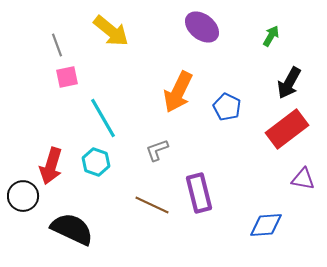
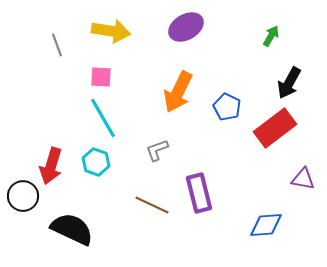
purple ellipse: moved 16 px left; rotated 68 degrees counterclockwise
yellow arrow: rotated 30 degrees counterclockwise
pink square: moved 34 px right; rotated 15 degrees clockwise
red rectangle: moved 12 px left, 1 px up
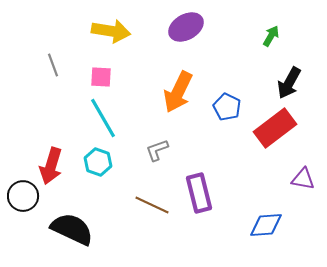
gray line: moved 4 px left, 20 px down
cyan hexagon: moved 2 px right
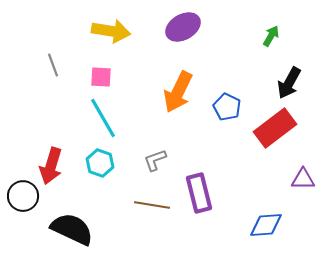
purple ellipse: moved 3 px left
gray L-shape: moved 2 px left, 10 px down
cyan hexagon: moved 2 px right, 1 px down
purple triangle: rotated 10 degrees counterclockwise
brown line: rotated 16 degrees counterclockwise
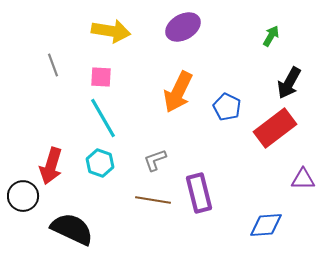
brown line: moved 1 px right, 5 px up
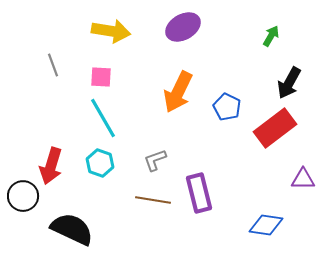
blue diamond: rotated 12 degrees clockwise
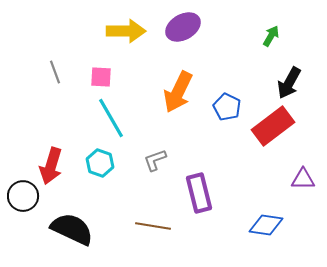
yellow arrow: moved 15 px right; rotated 9 degrees counterclockwise
gray line: moved 2 px right, 7 px down
cyan line: moved 8 px right
red rectangle: moved 2 px left, 2 px up
brown line: moved 26 px down
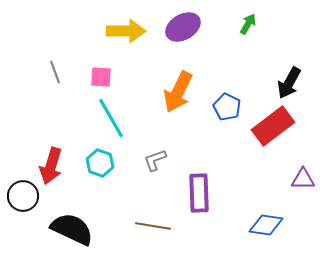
green arrow: moved 23 px left, 12 px up
purple rectangle: rotated 12 degrees clockwise
